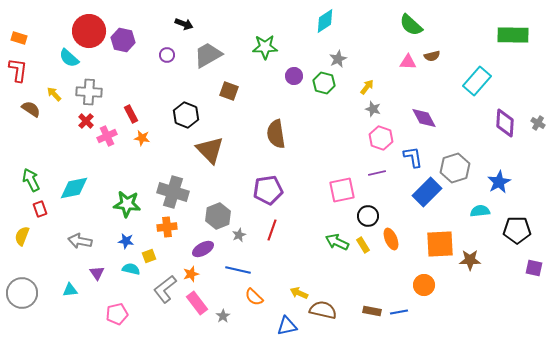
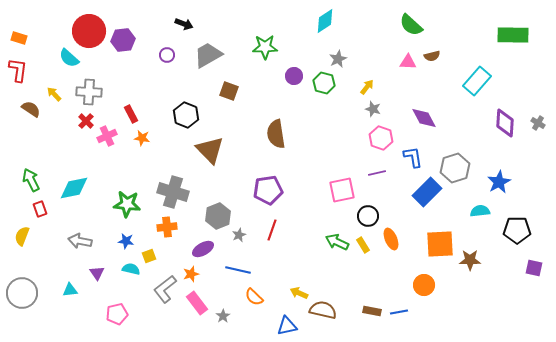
purple hexagon at (123, 40): rotated 20 degrees counterclockwise
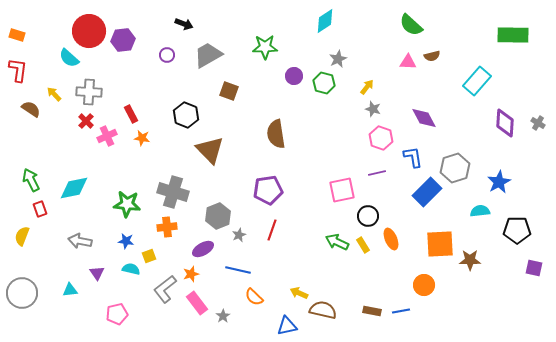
orange rectangle at (19, 38): moved 2 px left, 3 px up
blue line at (399, 312): moved 2 px right, 1 px up
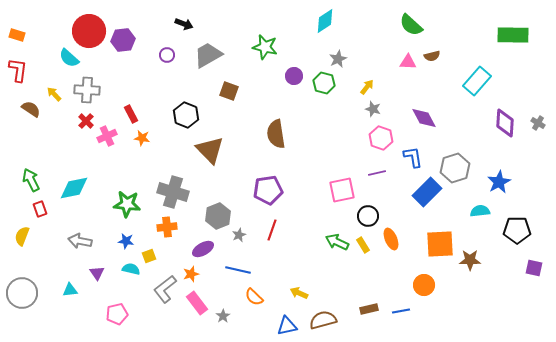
green star at (265, 47): rotated 15 degrees clockwise
gray cross at (89, 92): moved 2 px left, 2 px up
brown semicircle at (323, 310): moved 10 px down; rotated 28 degrees counterclockwise
brown rectangle at (372, 311): moved 3 px left, 2 px up; rotated 24 degrees counterclockwise
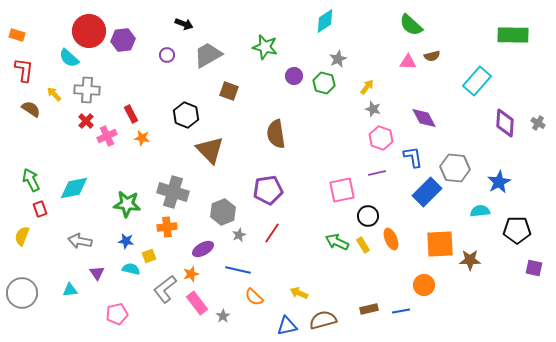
red L-shape at (18, 70): moved 6 px right
gray hexagon at (455, 168): rotated 24 degrees clockwise
gray hexagon at (218, 216): moved 5 px right, 4 px up
red line at (272, 230): moved 3 px down; rotated 15 degrees clockwise
